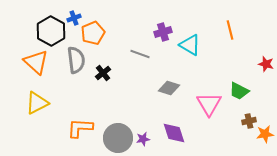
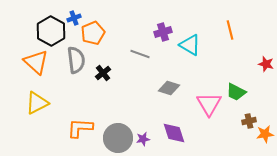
green trapezoid: moved 3 px left, 1 px down
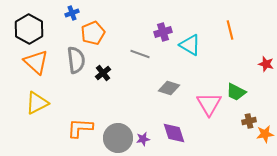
blue cross: moved 2 px left, 5 px up
black hexagon: moved 22 px left, 2 px up
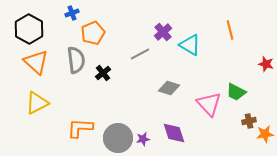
purple cross: rotated 24 degrees counterclockwise
gray line: rotated 48 degrees counterclockwise
pink triangle: rotated 12 degrees counterclockwise
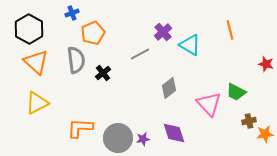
gray diamond: rotated 55 degrees counterclockwise
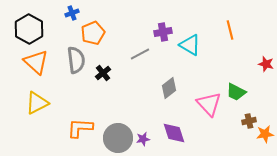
purple cross: rotated 30 degrees clockwise
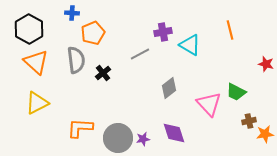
blue cross: rotated 24 degrees clockwise
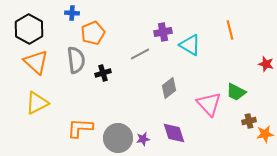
black cross: rotated 21 degrees clockwise
